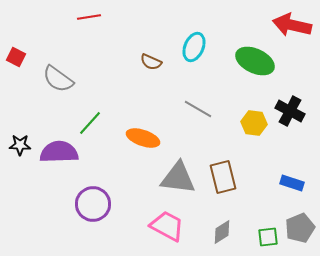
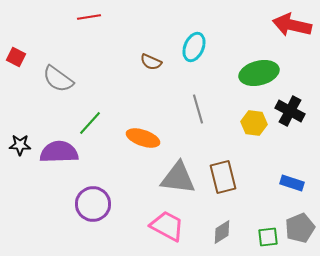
green ellipse: moved 4 px right, 12 px down; rotated 39 degrees counterclockwise
gray line: rotated 44 degrees clockwise
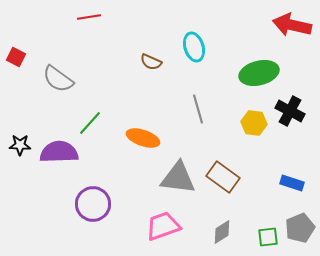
cyan ellipse: rotated 40 degrees counterclockwise
brown rectangle: rotated 40 degrees counterclockwise
pink trapezoid: moved 4 px left; rotated 48 degrees counterclockwise
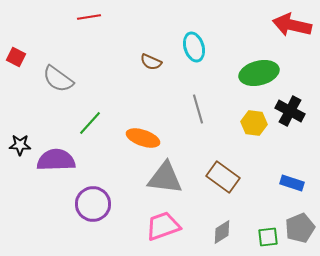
purple semicircle: moved 3 px left, 8 px down
gray triangle: moved 13 px left
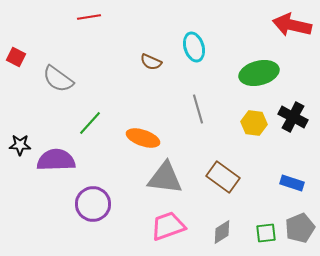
black cross: moved 3 px right, 6 px down
pink trapezoid: moved 5 px right
green square: moved 2 px left, 4 px up
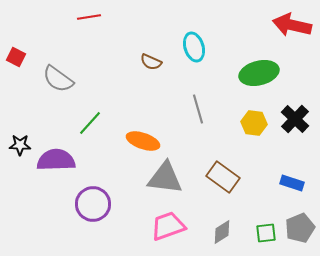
black cross: moved 2 px right, 2 px down; rotated 16 degrees clockwise
orange ellipse: moved 3 px down
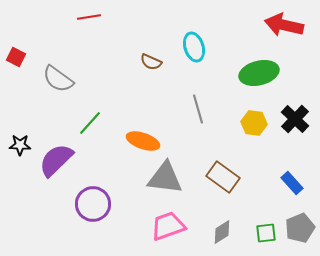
red arrow: moved 8 px left
purple semicircle: rotated 42 degrees counterclockwise
blue rectangle: rotated 30 degrees clockwise
